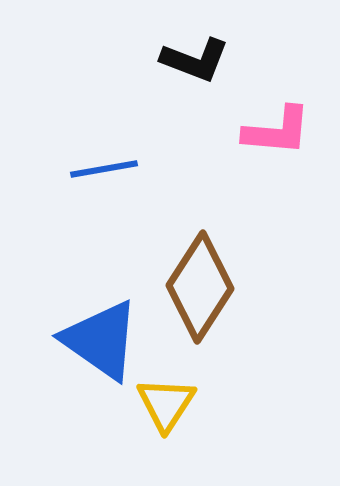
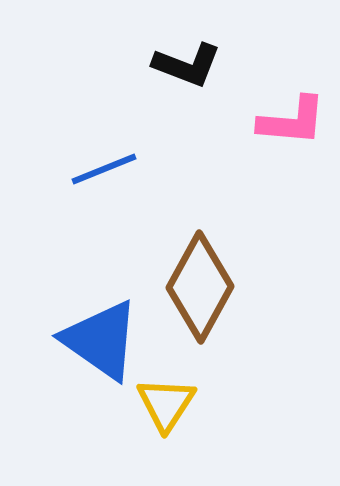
black L-shape: moved 8 px left, 5 px down
pink L-shape: moved 15 px right, 10 px up
blue line: rotated 12 degrees counterclockwise
brown diamond: rotated 4 degrees counterclockwise
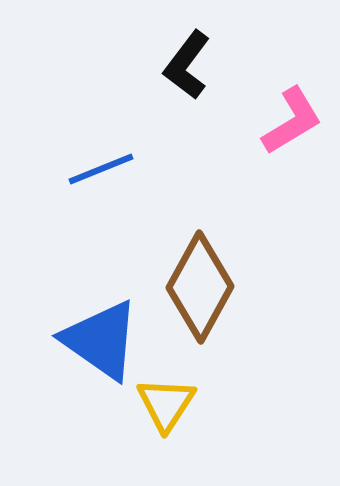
black L-shape: rotated 106 degrees clockwise
pink L-shape: rotated 36 degrees counterclockwise
blue line: moved 3 px left
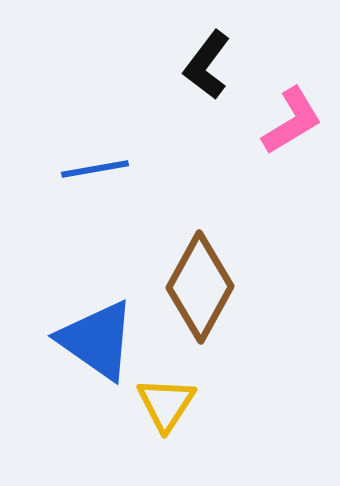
black L-shape: moved 20 px right
blue line: moved 6 px left; rotated 12 degrees clockwise
blue triangle: moved 4 px left
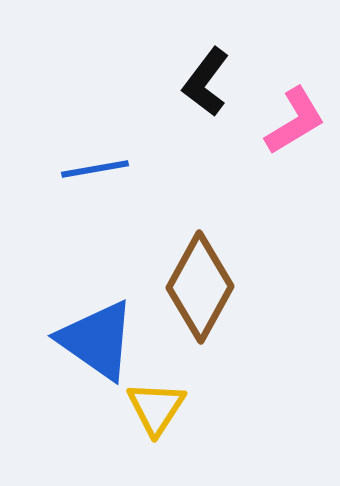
black L-shape: moved 1 px left, 17 px down
pink L-shape: moved 3 px right
yellow triangle: moved 10 px left, 4 px down
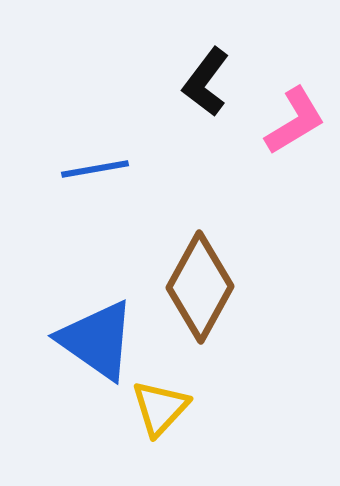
yellow triangle: moved 4 px right; rotated 10 degrees clockwise
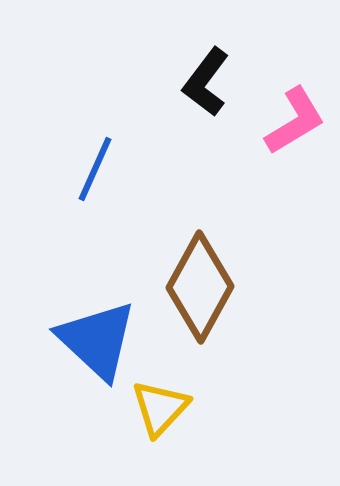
blue line: rotated 56 degrees counterclockwise
blue triangle: rotated 8 degrees clockwise
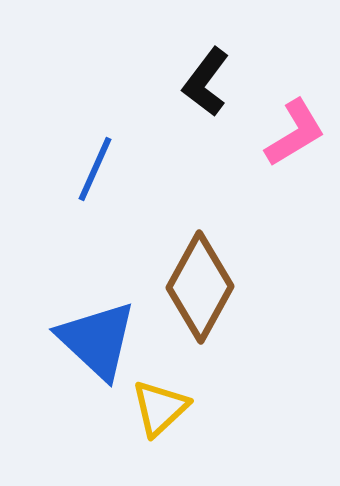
pink L-shape: moved 12 px down
yellow triangle: rotated 4 degrees clockwise
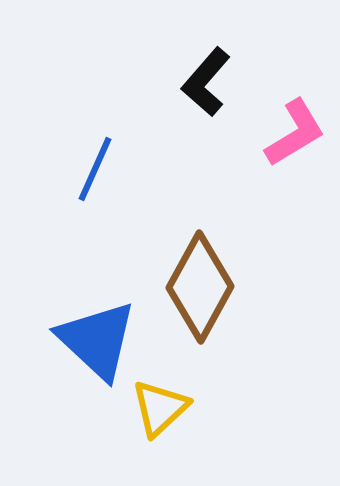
black L-shape: rotated 4 degrees clockwise
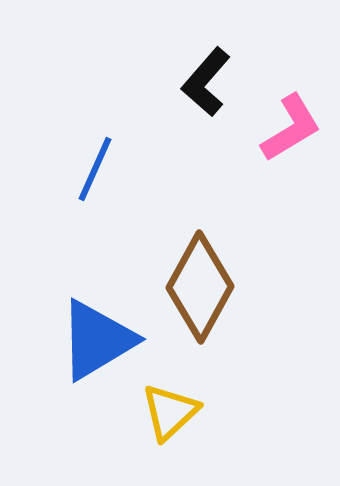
pink L-shape: moved 4 px left, 5 px up
blue triangle: rotated 46 degrees clockwise
yellow triangle: moved 10 px right, 4 px down
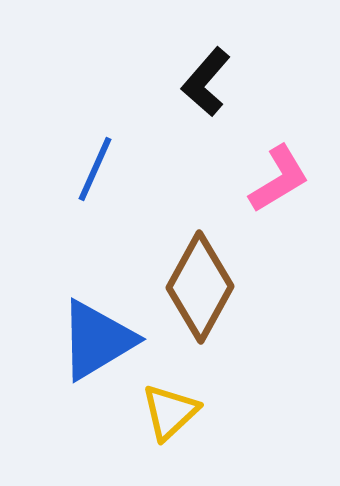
pink L-shape: moved 12 px left, 51 px down
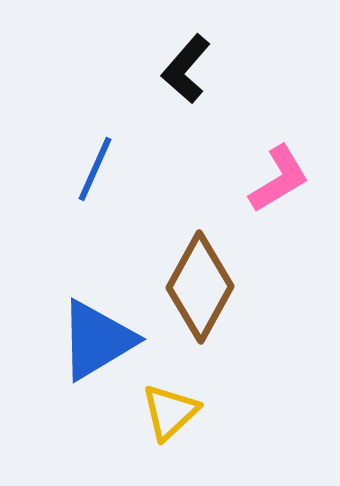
black L-shape: moved 20 px left, 13 px up
